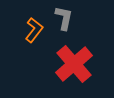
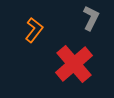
gray L-shape: moved 27 px right; rotated 15 degrees clockwise
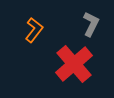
gray L-shape: moved 6 px down
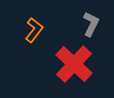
red cross: rotated 6 degrees counterclockwise
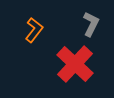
red cross: moved 1 px right
